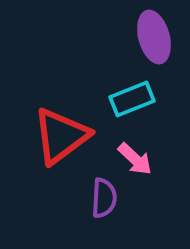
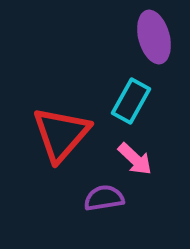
cyan rectangle: moved 1 px left, 2 px down; rotated 39 degrees counterclockwise
red triangle: moved 2 px up; rotated 12 degrees counterclockwise
purple semicircle: rotated 102 degrees counterclockwise
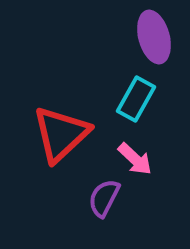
cyan rectangle: moved 5 px right, 2 px up
red triangle: rotated 6 degrees clockwise
purple semicircle: rotated 54 degrees counterclockwise
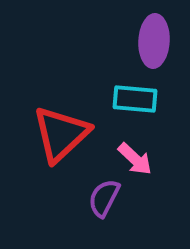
purple ellipse: moved 4 px down; rotated 18 degrees clockwise
cyan rectangle: moved 1 px left; rotated 66 degrees clockwise
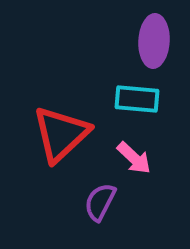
cyan rectangle: moved 2 px right
pink arrow: moved 1 px left, 1 px up
purple semicircle: moved 4 px left, 4 px down
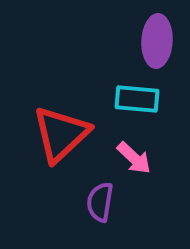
purple ellipse: moved 3 px right
purple semicircle: rotated 18 degrees counterclockwise
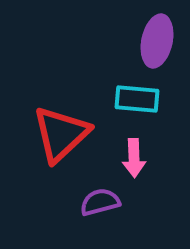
purple ellipse: rotated 9 degrees clockwise
pink arrow: rotated 45 degrees clockwise
purple semicircle: rotated 66 degrees clockwise
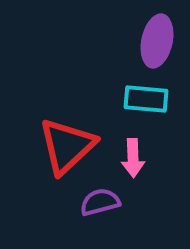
cyan rectangle: moved 9 px right
red triangle: moved 6 px right, 12 px down
pink arrow: moved 1 px left
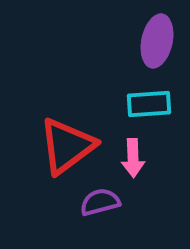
cyan rectangle: moved 3 px right, 5 px down; rotated 9 degrees counterclockwise
red triangle: rotated 6 degrees clockwise
